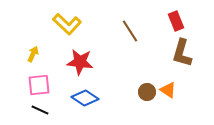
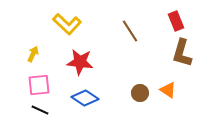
brown circle: moved 7 px left, 1 px down
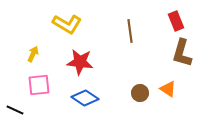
yellow L-shape: rotated 12 degrees counterclockwise
brown line: rotated 25 degrees clockwise
orange triangle: moved 1 px up
black line: moved 25 px left
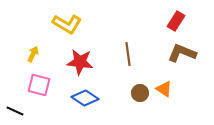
red rectangle: rotated 54 degrees clockwise
brown line: moved 2 px left, 23 px down
brown L-shape: rotated 96 degrees clockwise
pink square: rotated 20 degrees clockwise
orange triangle: moved 4 px left
black line: moved 1 px down
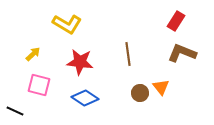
yellow arrow: rotated 21 degrees clockwise
orange triangle: moved 3 px left, 2 px up; rotated 18 degrees clockwise
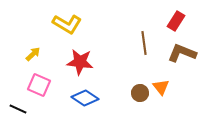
brown line: moved 16 px right, 11 px up
pink square: rotated 10 degrees clockwise
black line: moved 3 px right, 2 px up
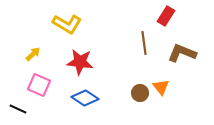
red rectangle: moved 10 px left, 5 px up
